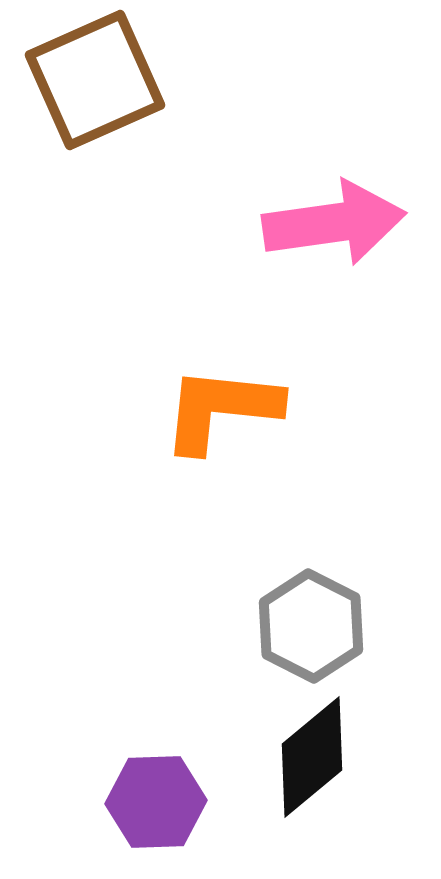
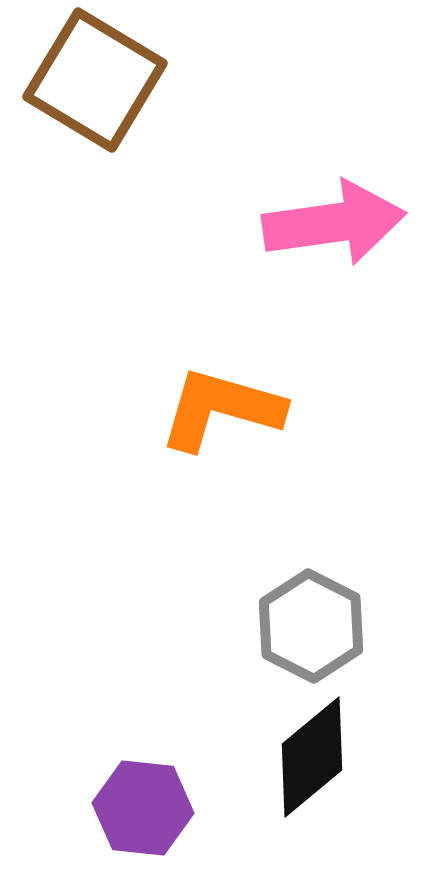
brown square: rotated 35 degrees counterclockwise
orange L-shape: rotated 10 degrees clockwise
purple hexagon: moved 13 px left, 6 px down; rotated 8 degrees clockwise
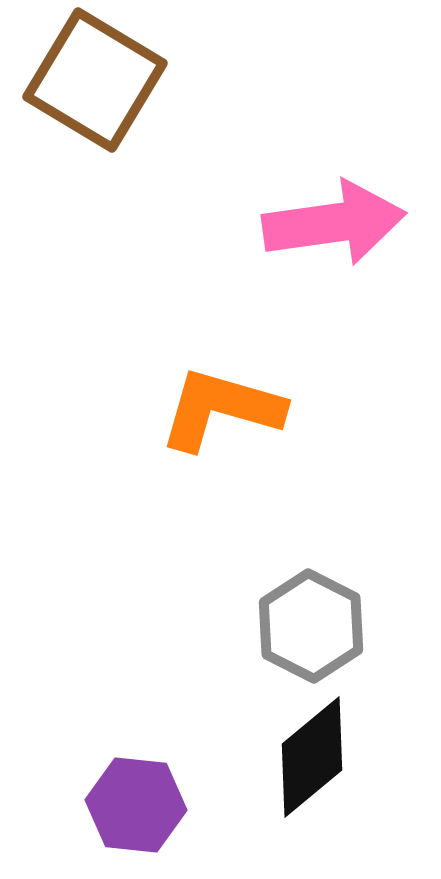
purple hexagon: moved 7 px left, 3 px up
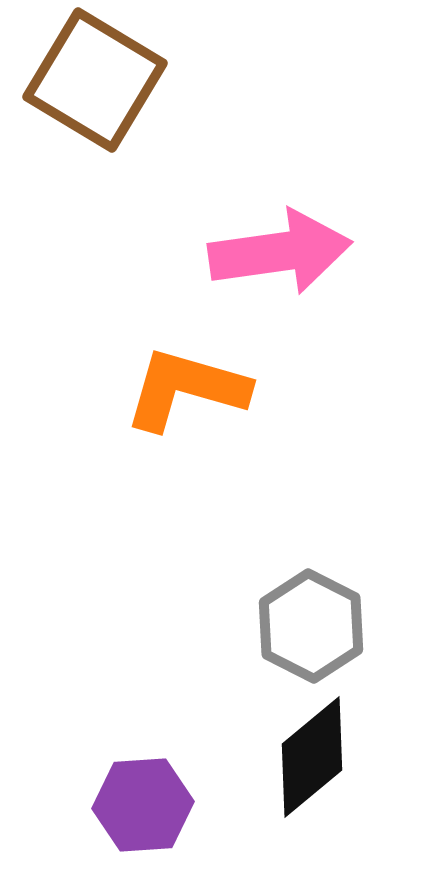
pink arrow: moved 54 px left, 29 px down
orange L-shape: moved 35 px left, 20 px up
purple hexagon: moved 7 px right; rotated 10 degrees counterclockwise
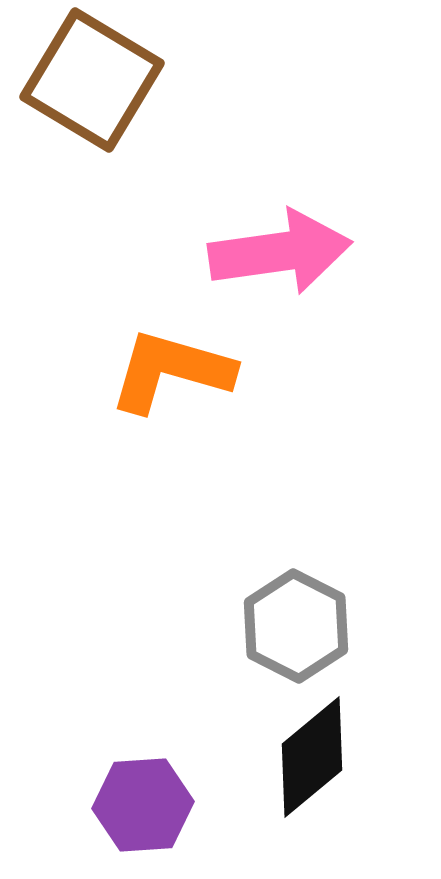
brown square: moved 3 px left
orange L-shape: moved 15 px left, 18 px up
gray hexagon: moved 15 px left
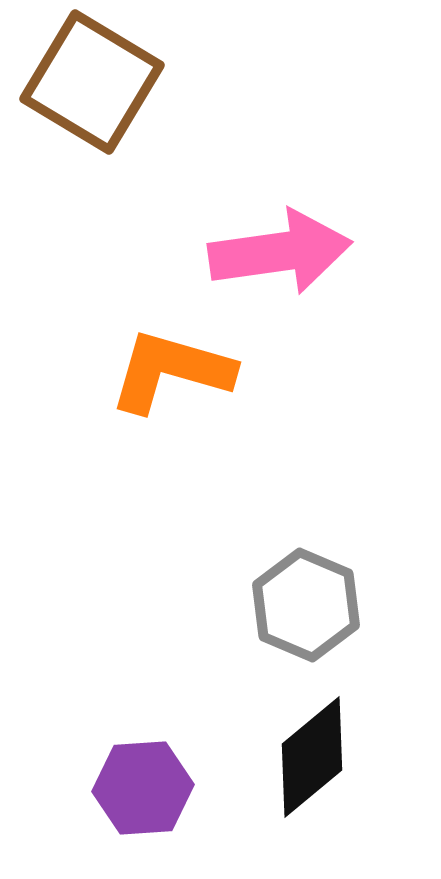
brown square: moved 2 px down
gray hexagon: moved 10 px right, 21 px up; rotated 4 degrees counterclockwise
purple hexagon: moved 17 px up
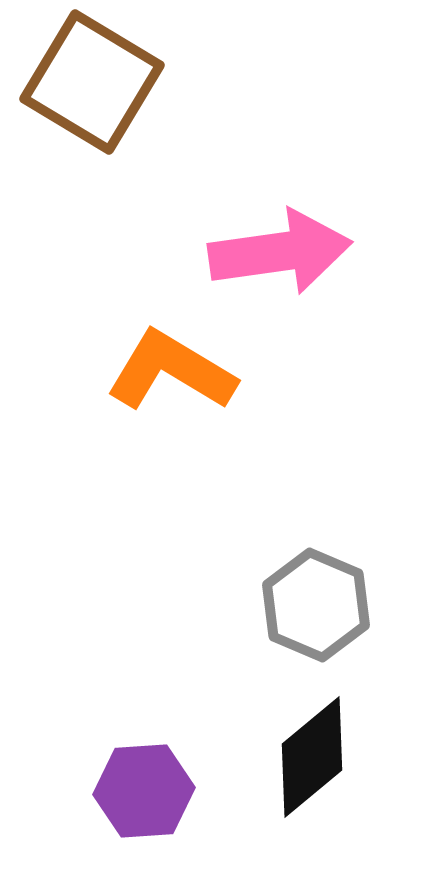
orange L-shape: rotated 15 degrees clockwise
gray hexagon: moved 10 px right
purple hexagon: moved 1 px right, 3 px down
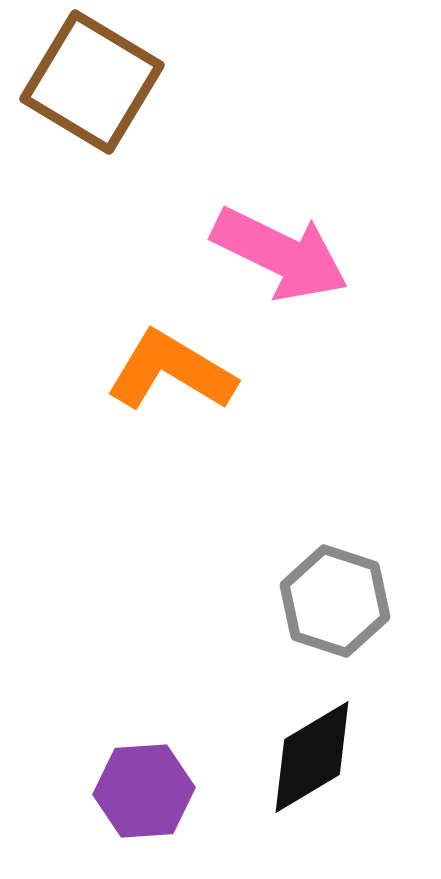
pink arrow: moved 2 px down; rotated 34 degrees clockwise
gray hexagon: moved 19 px right, 4 px up; rotated 5 degrees counterclockwise
black diamond: rotated 9 degrees clockwise
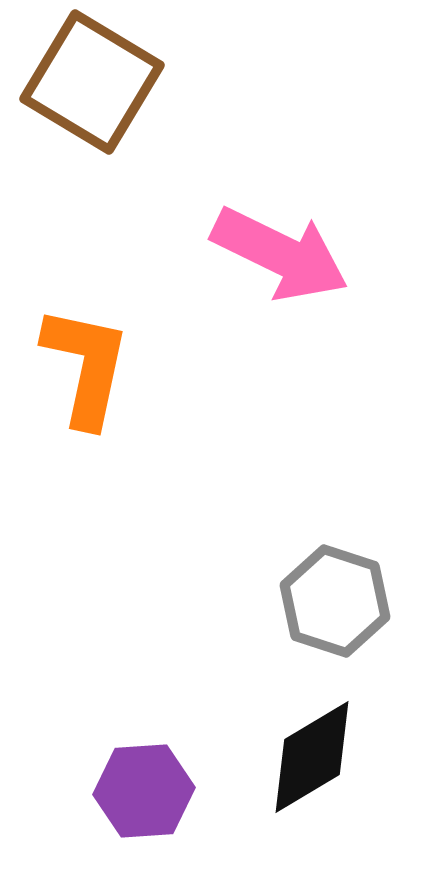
orange L-shape: moved 85 px left, 5 px up; rotated 71 degrees clockwise
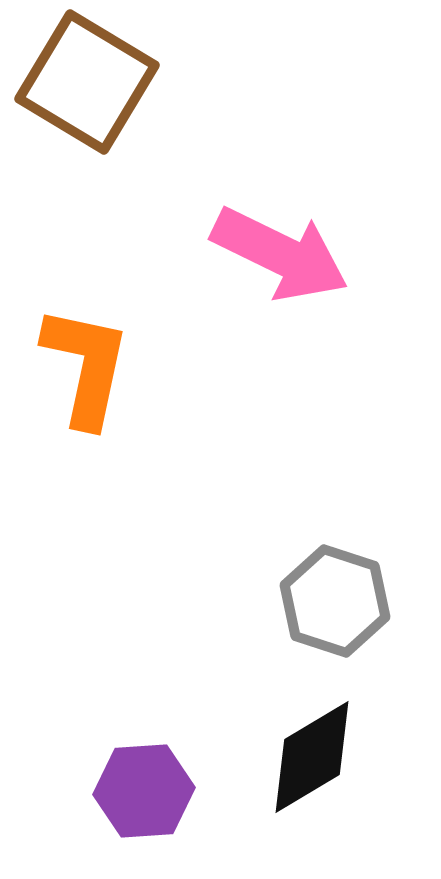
brown square: moved 5 px left
